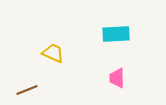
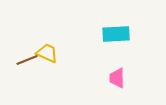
yellow trapezoid: moved 6 px left
brown line: moved 30 px up
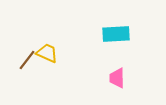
brown line: rotated 30 degrees counterclockwise
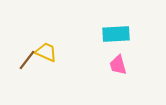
yellow trapezoid: moved 1 px left, 1 px up
pink trapezoid: moved 1 px right, 13 px up; rotated 15 degrees counterclockwise
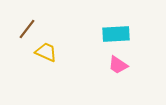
brown line: moved 31 px up
pink trapezoid: rotated 40 degrees counterclockwise
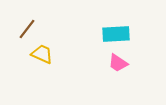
yellow trapezoid: moved 4 px left, 2 px down
pink trapezoid: moved 2 px up
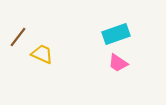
brown line: moved 9 px left, 8 px down
cyan rectangle: rotated 16 degrees counterclockwise
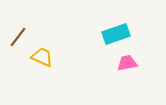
yellow trapezoid: moved 3 px down
pink trapezoid: moved 9 px right; rotated 135 degrees clockwise
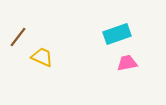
cyan rectangle: moved 1 px right
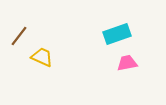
brown line: moved 1 px right, 1 px up
